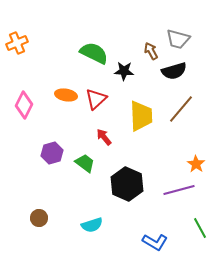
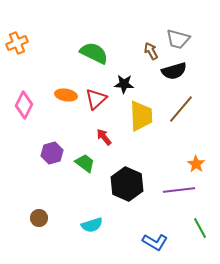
black star: moved 13 px down
purple line: rotated 8 degrees clockwise
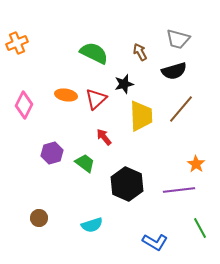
brown arrow: moved 11 px left, 1 px down
black star: rotated 18 degrees counterclockwise
